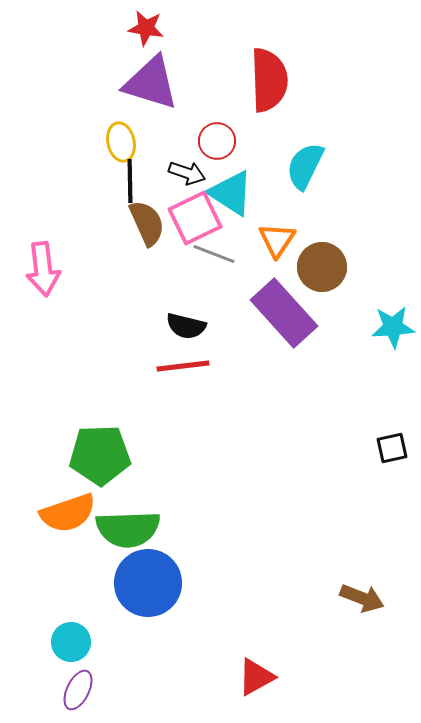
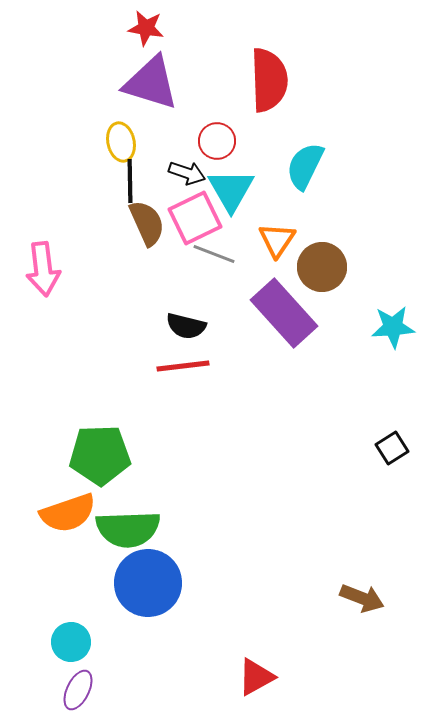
cyan triangle: moved 3 px up; rotated 27 degrees clockwise
black square: rotated 20 degrees counterclockwise
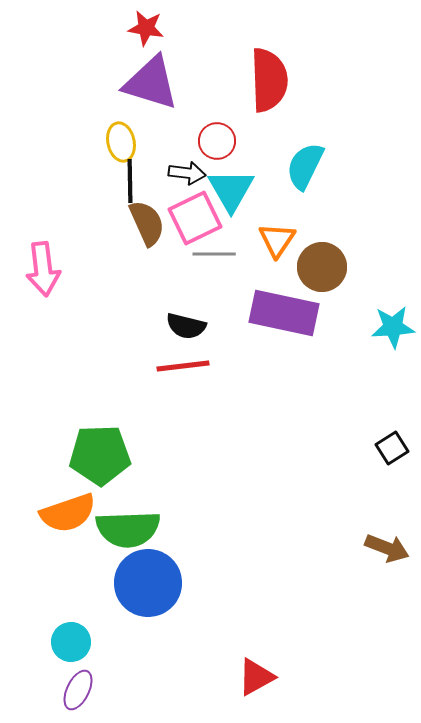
black arrow: rotated 12 degrees counterclockwise
gray line: rotated 21 degrees counterclockwise
purple rectangle: rotated 36 degrees counterclockwise
brown arrow: moved 25 px right, 50 px up
